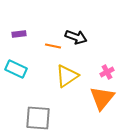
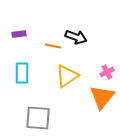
cyan rectangle: moved 6 px right, 4 px down; rotated 65 degrees clockwise
orange triangle: moved 1 px up
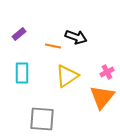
purple rectangle: rotated 32 degrees counterclockwise
gray square: moved 4 px right, 1 px down
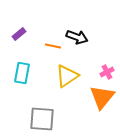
black arrow: moved 1 px right
cyan rectangle: rotated 10 degrees clockwise
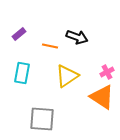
orange line: moved 3 px left
orange triangle: rotated 36 degrees counterclockwise
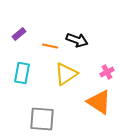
black arrow: moved 3 px down
yellow triangle: moved 1 px left, 2 px up
orange triangle: moved 3 px left, 5 px down
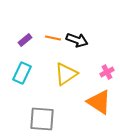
purple rectangle: moved 6 px right, 6 px down
orange line: moved 3 px right, 8 px up
cyan rectangle: rotated 15 degrees clockwise
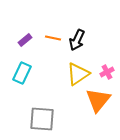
black arrow: rotated 95 degrees clockwise
yellow triangle: moved 12 px right
orange triangle: moved 1 px left, 2 px up; rotated 36 degrees clockwise
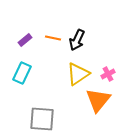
pink cross: moved 1 px right, 2 px down
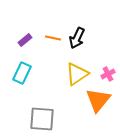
black arrow: moved 2 px up
yellow triangle: moved 1 px left
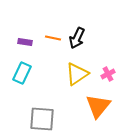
purple rectangle: moved 2 px down; rotated 48 degrees clockwise
orange triangle: moved 6 px down
